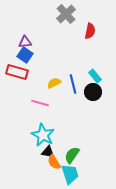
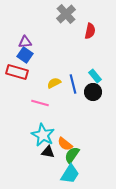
orange semicircle: moved 11 px right, 18 px up; rotated 21 degrees counterclockwise
cyan trapezoid: rotated 50 degrees clockwise
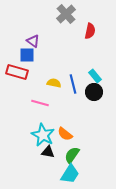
purple triangle: moved 8 px right, 1 px up; rotated 40 degrees clockwise
blue square: moved 2 px right; rotated 35 degrees counterclockwise
yellow semicircle: rotated 40 degrees clockwise
black circle: moved 1 px right
orange semicircle: moved 10 px up
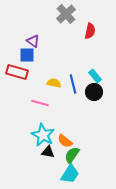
orange semicircle: moved 7 px down
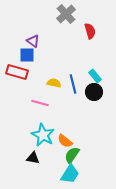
red semicircle: rotated 28 degrees counterclockwise
black triangle: moved 15 px left, 6 px down
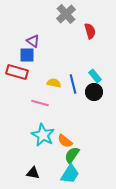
black triangle: moved 15 px down
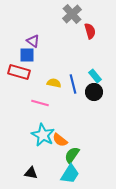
gray cross: moved 6 px right
red rectangle: moved 2 px right
orange semicircle: moved 5 px left, 1 px up
black triangle: moved 2 px left
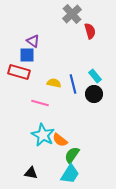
black circle: moved 2 px down
